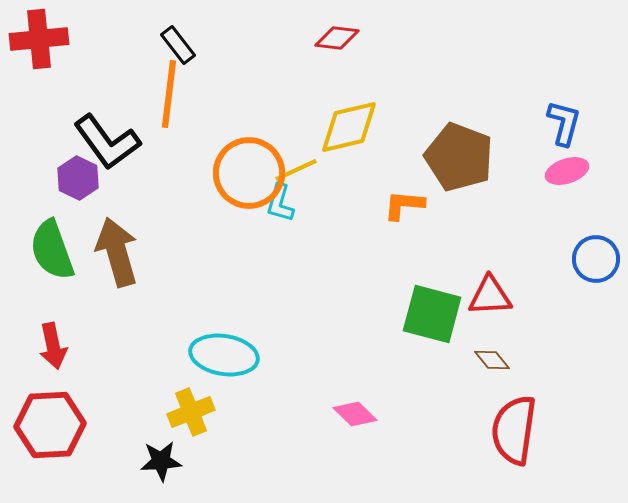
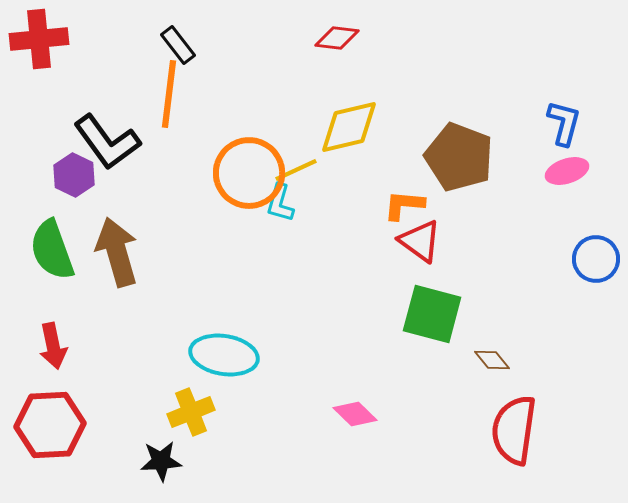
purple hexagon: moved 4 px left, 3 px up
red triangle: moved 70 px left, 55 px up; rotated 39 degrees clockwise
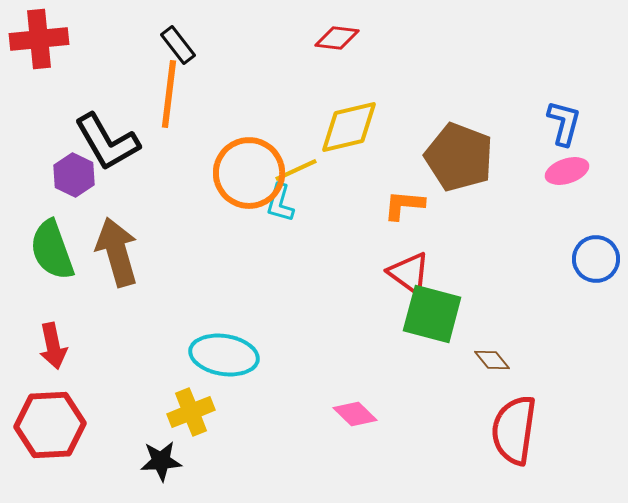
black L-shape: rotated 6 degrees clockwise
red triangle: moved 11 px left, 32 px down
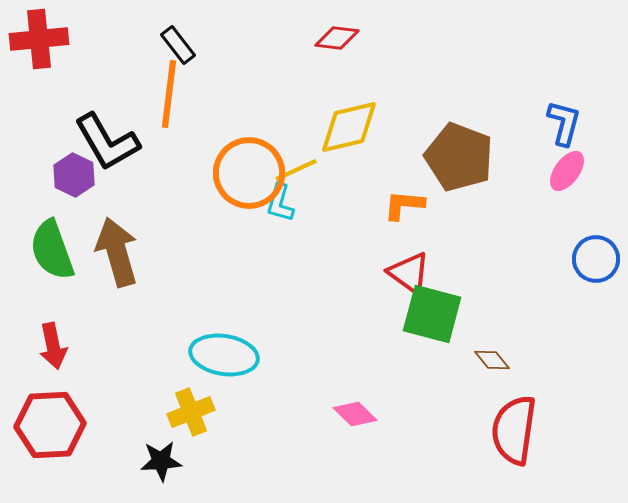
pink ellipse: rotated 36 degrees counterclockwise
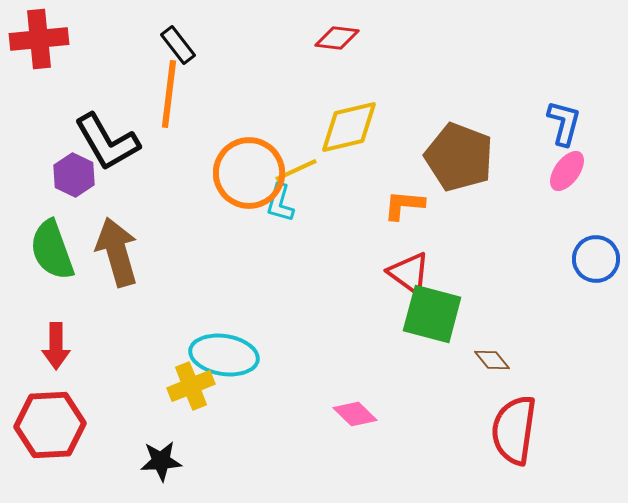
red arrow: moved 3 px right; rotated 12 degrees clockwise
yellow cross: moved 26 px up
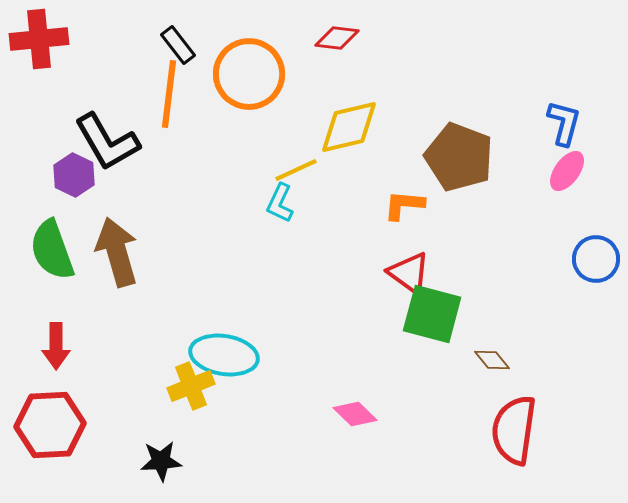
orange circle: moved 99 px up
cyan L-shape: rotated 9 degrees clockwise
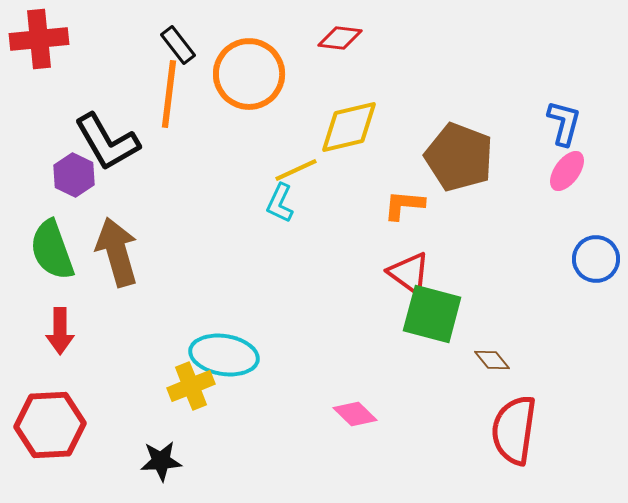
red diamond: moved 3 px right
red arrow: moved 4 px right, 15 px up
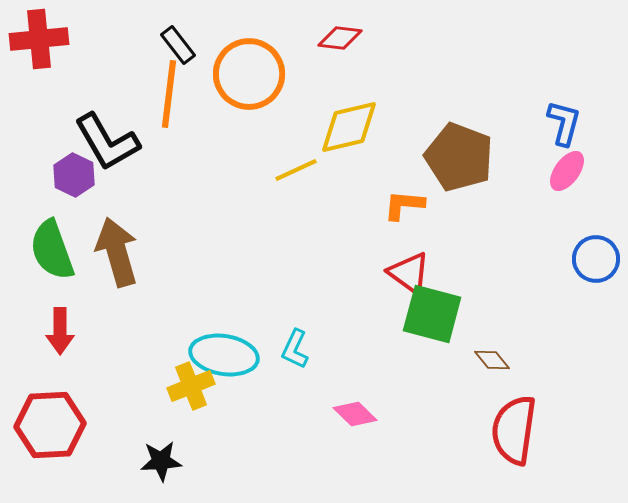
cyan L-shape: moved 15 px right, 146 px down
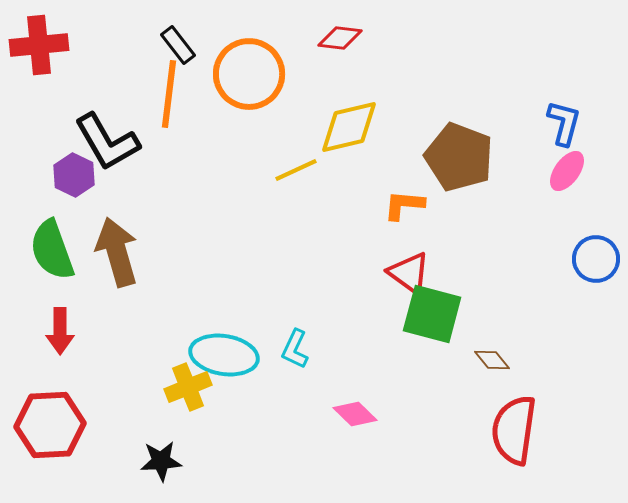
red cross: moved 6 px down
yellow cross: moved 3 px left, 1 px down
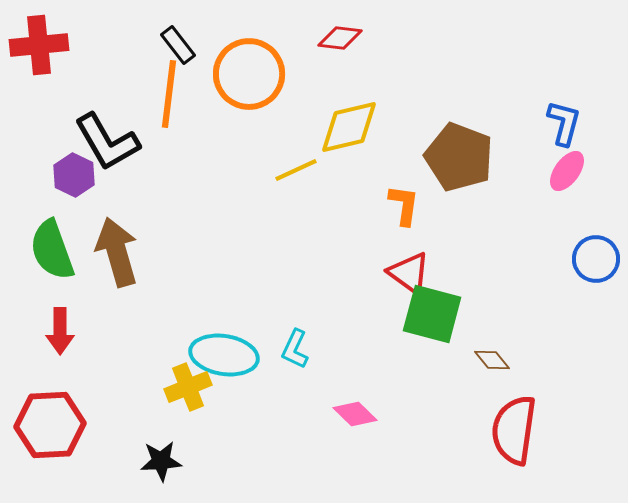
orange L-shape: rotated 93 degrees clockwise
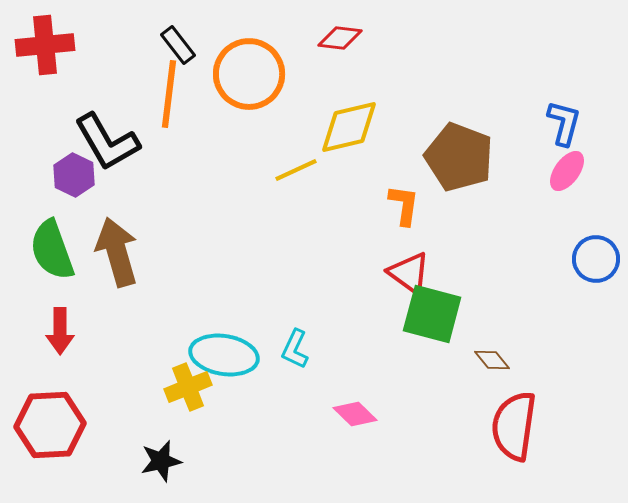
red cross: moved 6 px right
red semicircle: moved 4 px up
black star: rotated 9 degrees counterclockwise
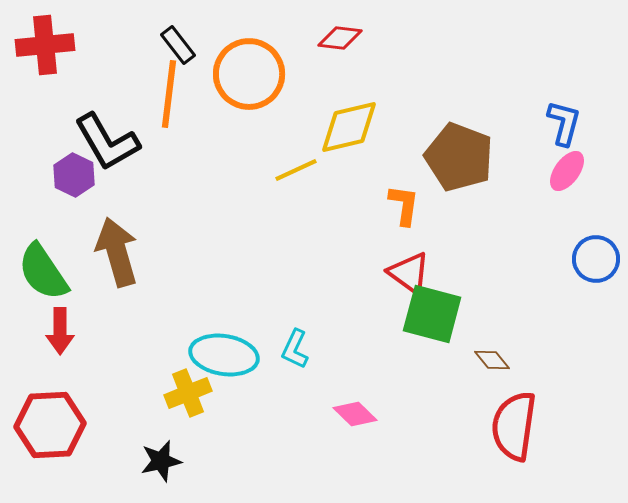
green semicircle: moved 9 px left, 22 px down; rotated 14 degrees counterclockwise
yellow cross: moved 6 px down
